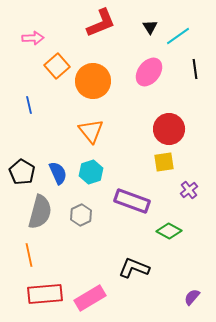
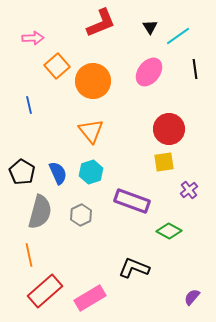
red rectangle: moved 3 px up; rotated 36 degrees counterclockwise
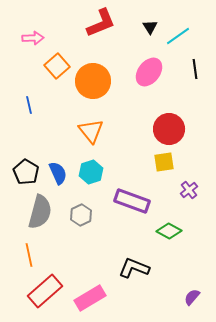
black pentagon: moved 4 px right
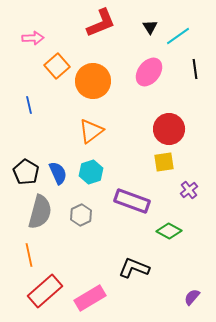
orange triangle: rotated 32 degrees clockwise
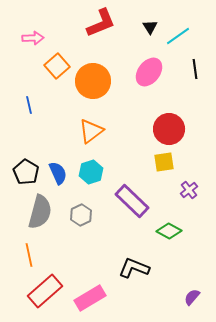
purple rectangle: rotated 24 degrees clockwise
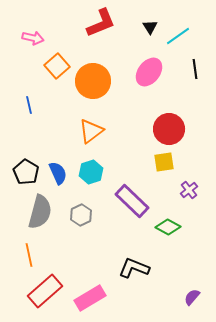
pink arrow: rotated 15 degrees clockwise
green diamond: moved 1 px left, 4 px up
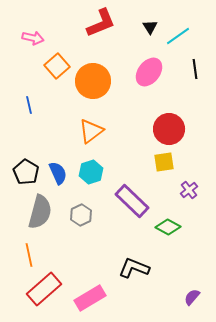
red rectangle: moved 1 px left, 2 px up
